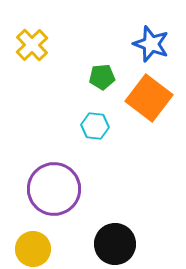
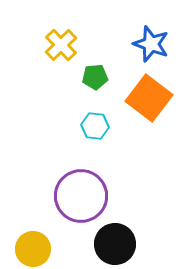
yellow cross: moved 29 px right
green pentagon: moved 7 px left
purple circle: moved 27 px right, 7 px down
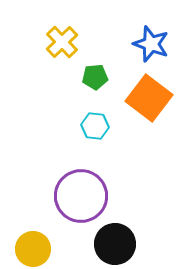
yellow cross: moved 1 px right, 3 px up
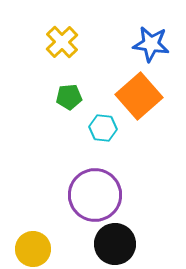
blue star: rotated 12 degrees counterclockwise
green pentagon: moved 26 px left, 20 px down
orange square: moved 10 px left, 2 px up; rotated 12 degrees clockwise
cyan hexagon: moved 8 px right, 2 px down
purple circle: moved 14 px right, 1 px up
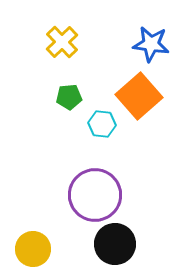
cyan hexagon: moved 1 px left, 4 px up
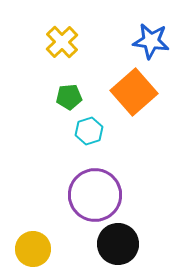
blue star: moved 3 px up
orange square: moved 5 px left, 4 px up
cyan hexagon: moved 13 px left, 7 px down; rotated 24 degrees counterclockwise
black circle: moved 3 px right
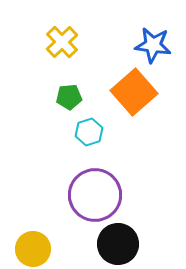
blue star: moved 2 px right, 4 px down
cyan hexagon: moved 1 px down
